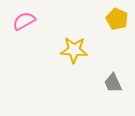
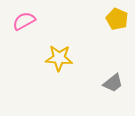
yellow star: moved 15 px left, 8 px down
gray trapezoid: rotated 105 degrees counterclockwise
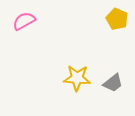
yellow star: moved 18 px right, 20 px down
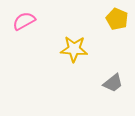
yellow star: moved 3 px left, 29 px up
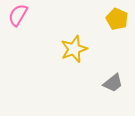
pink semicircle: moved 6 px left, 6 px up; rotated 30 degrees counterclockwise
yellow star: rotated 24 degrees counterclockwise
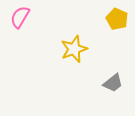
pink semicircle: moved 2 px right, 2 px down
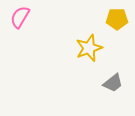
yellow pentagon: rotated 25 degrees counterclockwise
yellow star: moved 15 px right, 1 px up
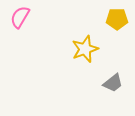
yellow star: moved 4 px left, 1 px down
